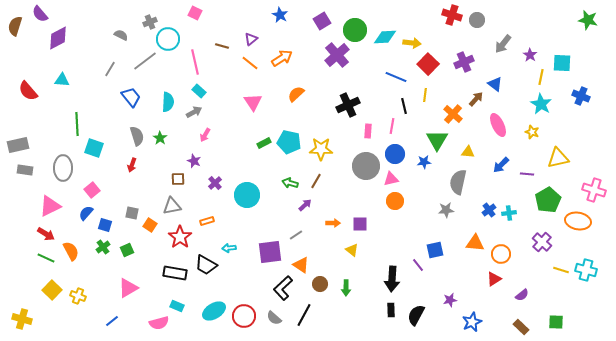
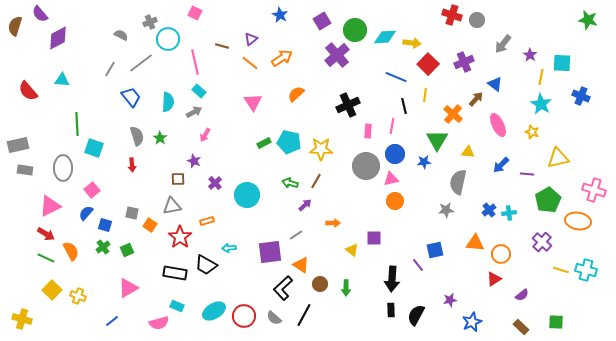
gray line at (145, 61): moved 4 px left, 2 px down
red arrow at (132, 165): rotated 24 degrees counterclockwise
purple square at (360, 224): moved 14 px right, 14 px down
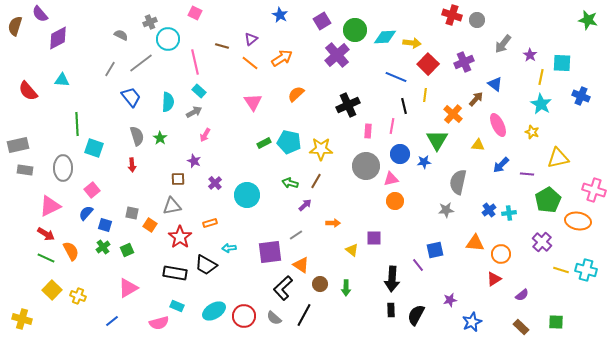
yellow triangle at (468, 152): moved 10 px right, 7 px up
blue circle at (395, 154): moved 5 px right
orange rectangle at (207, 221): moved 3 px right, 2 px down
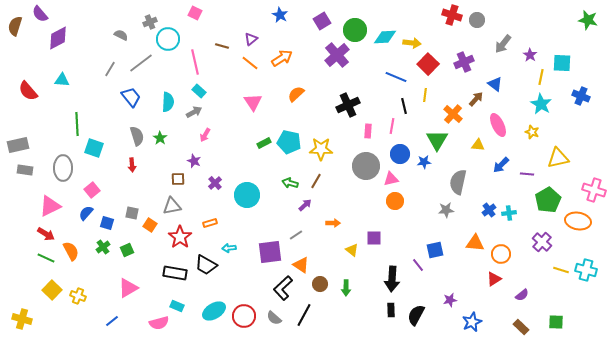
blue square at (105, 225): moved 2 px right, 2 px up
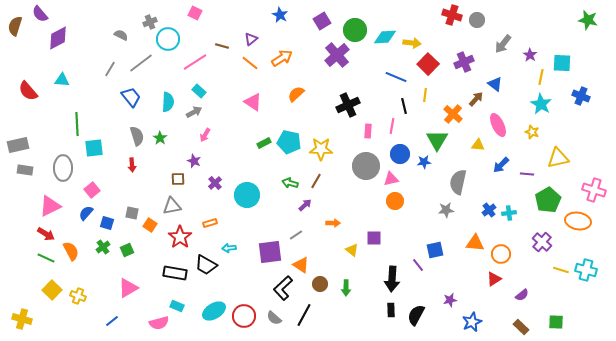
pink line at (195, 62): rotated 70 degrees clockwise
pink triangle at (253, 102): rotated 24 degrees counterclockwise
cyan square at (94, 148): rotated 24 degrees counterclockwise
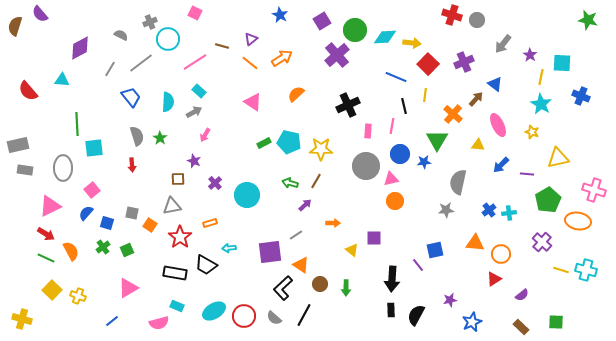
purple diamond at (58, 38): moved 22 px right, 10 px down
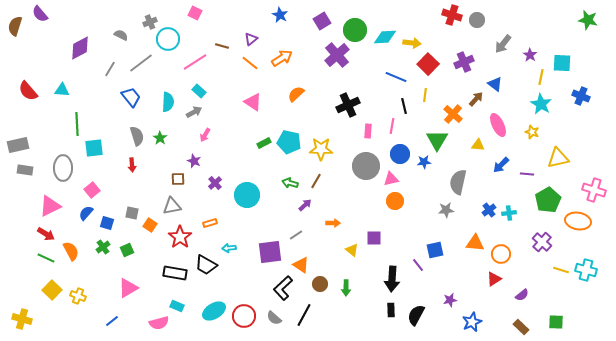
cyan triangle at (62, 80): moved 10 px down
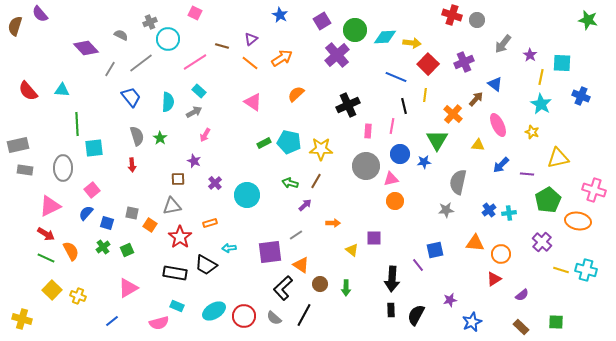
purple diamond at (80, 48): moved 6 px right; rotated 75 degrees clockwise
